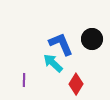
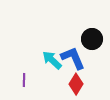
blue L-shape: moved 12 px right, 14 px down
cyan arrow: moved 1 px left, 3 px up
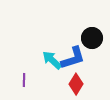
black circle: moved 1 px up
blue L-shape: rotated 96 degrees clockwise
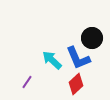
blue L-shape: moved 5 px right; rotated 84 degrees clockwise
purple line: moved 3 px right, 2 px down; rotated 32 degrees clockwise
red diamond: rotated 15 degrees clockwise
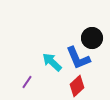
cyan arrow: moved 2 px down
red diamond: moved 1 px right, 2 px down
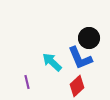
black circle: moved 3 px left
blue L-shape: moved 2 px right
purple line: rotated 48 degrees counterclockwise
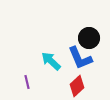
cyan arrow: moved 1 px left, 1 px up
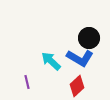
blue L-shape: rotated 36 degrees counterclockwise
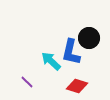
blue L-shape: moved 9 px left, 6 px up; rotated 72 degrees clockwise
purple line: rotated 32 degrees counterclockwise
red diamond: rotated 60 degrees clockwise
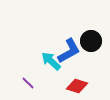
black circle: moved 2 px right, 3 px down
blue L-shape: moved 2 px left, 1 px up; rotated 132 degrees counterclockwise
purple line: moved 1 px right, 1 px down
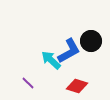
cyan arrow: moved 1 px up
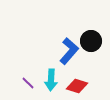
blue L-shape: rotated 20 degrees counterclockwise
cyan arrow: moved 20 px down; rotated 130 degrees counterclockwise
